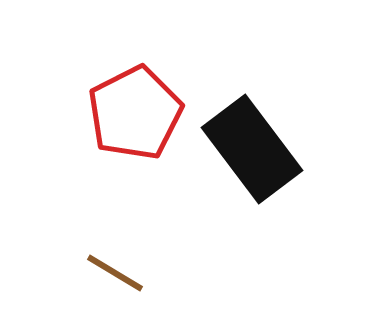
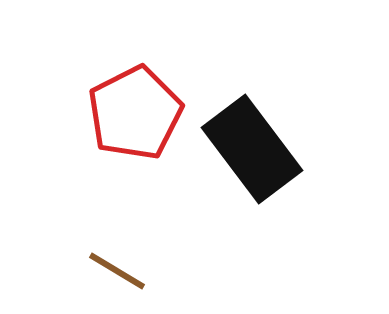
brown line: moved 2 px right, 2 px up
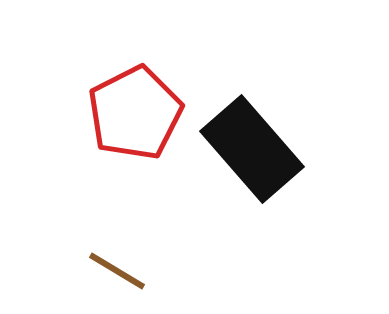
black rectangle: rotated 4 degrees counterclockwise
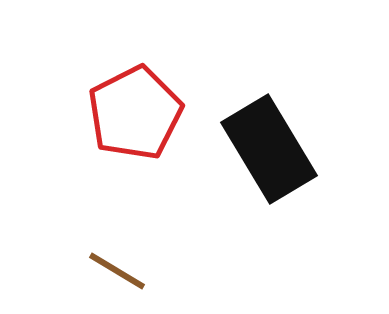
black rectangle: moved 17 px right; rotated 10 degrees clockwise
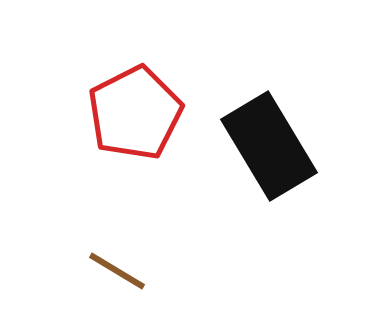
black rectangle: moved 3 px up
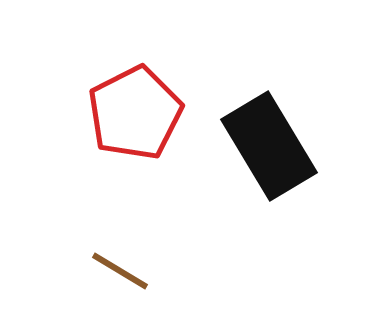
brown line: moved 3 px right
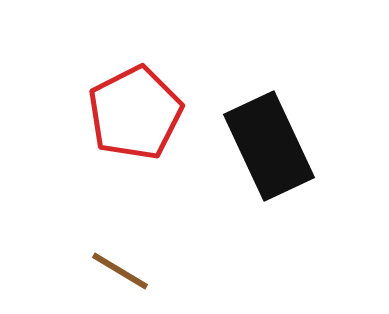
black rectangle: rotated 6 degrees clockwise
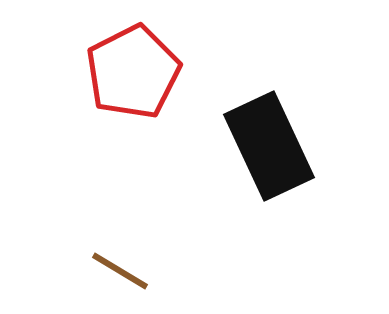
red pentagon: moved 2 px left, 41 px up
